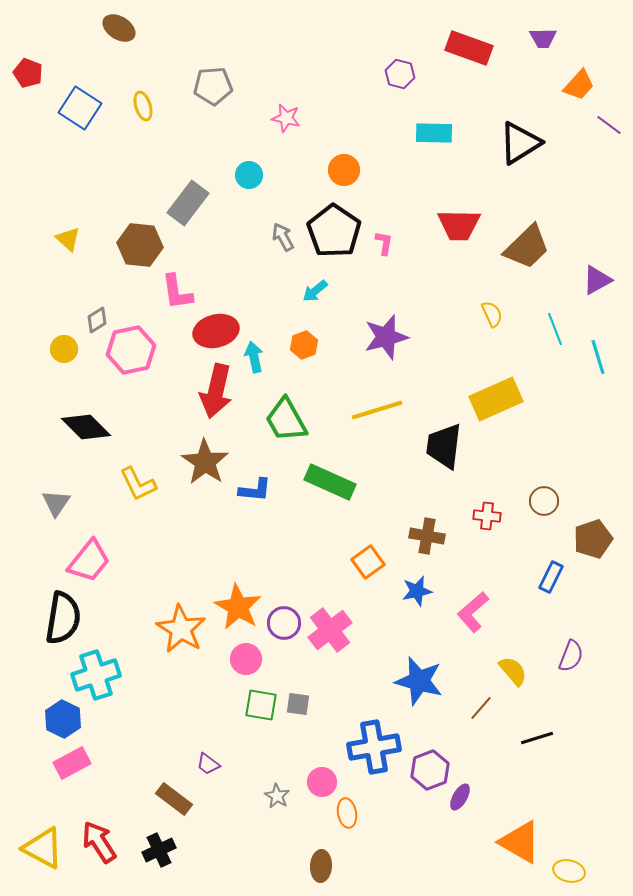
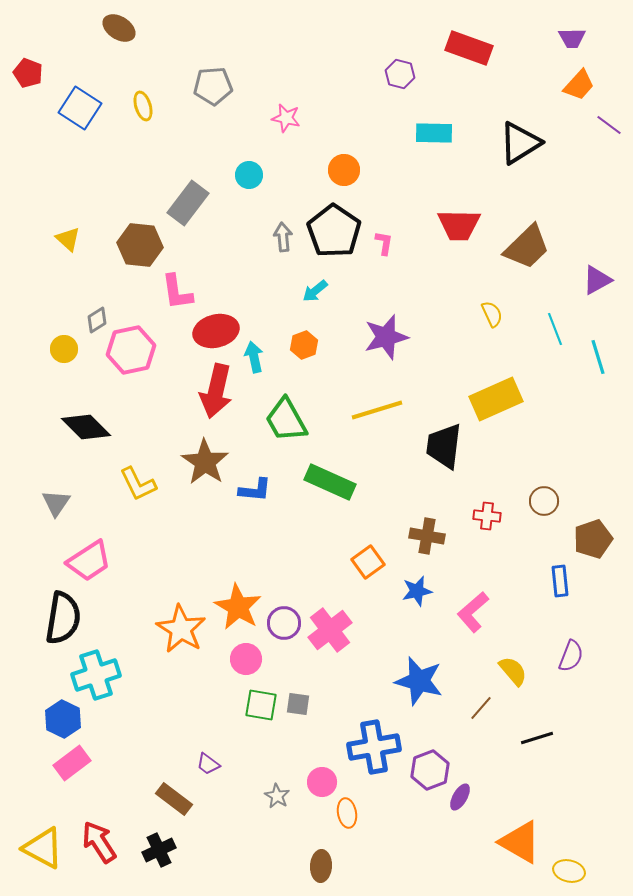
purple trapezoid at (543, 38): moved 29 px right
gray arrow at (283, 237): rotated 24 degrees clockwise
pink trapezoid at (89, 561): rotated 18 degrees clockwise
blue rectangle at (551, 577): moved 9 px right, 4 px down; rotated 32 degrees counterclockwise
pink rectangle at (72, 763): rotated 9 degrees counterclockwise
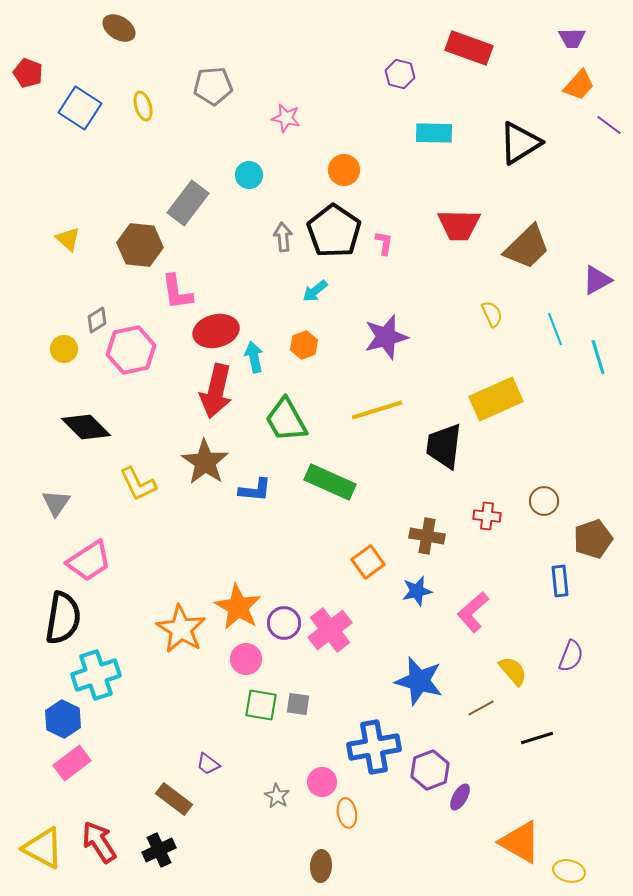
brown line at (481, 708): rotated 20 degrees clockwise
